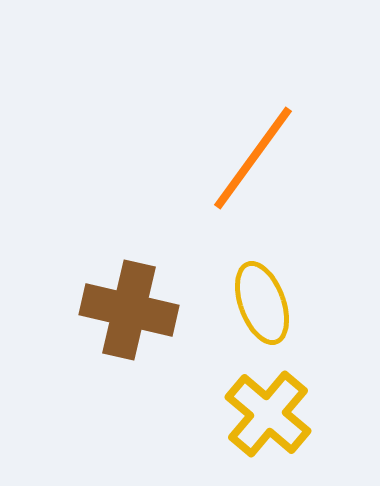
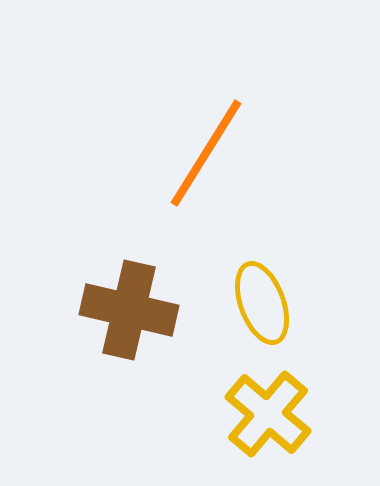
orange line: moved 47 px left, 5 px up; rotated 4 degrees counterclockwise
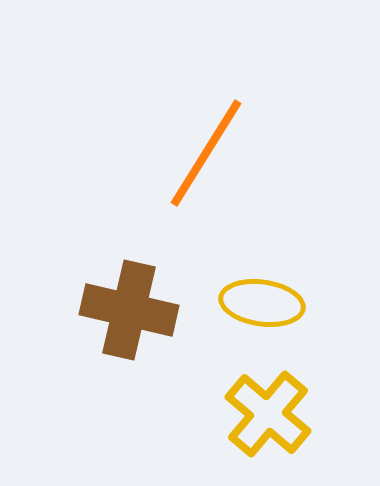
yellow ellipse: rotated 62 degrees counterclockwise
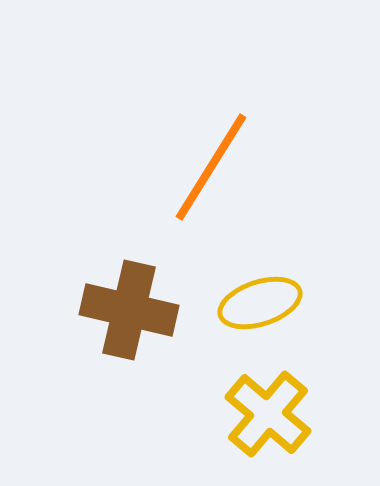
orange line: moved 5 px right, 14 px down
yellow ellipse: moved 2 px left; rotated 26 degrees counterclockwise
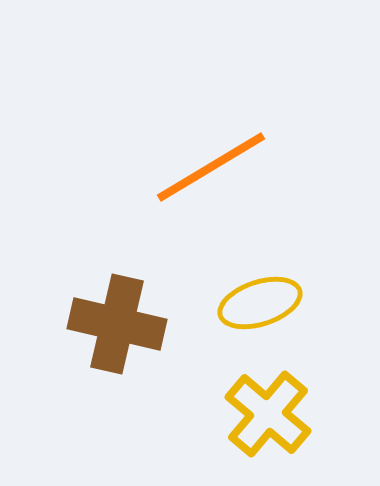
orange line: rotated 27 degrees clockwise
brown cross: moved 12 px left, 14 px down
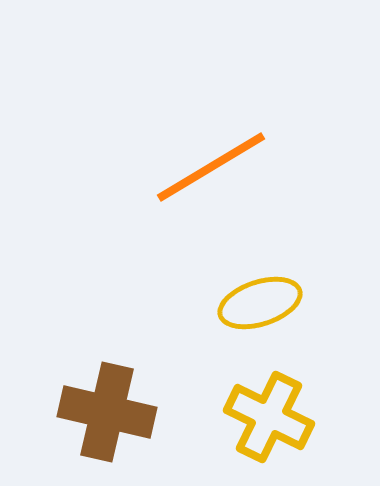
brown cross: moved 10 px left, 88 px down
yellow cross: moved 1 px right, 3 px down; rotated 14 degrees counterclockwise
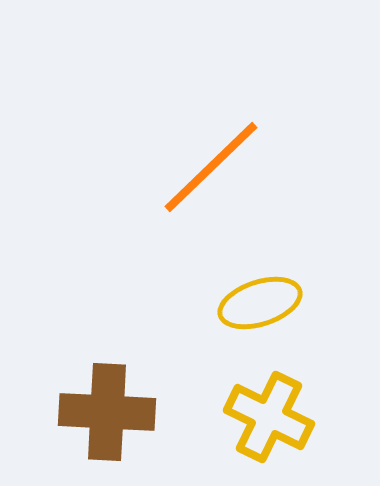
orange line: rotated 13 degrees counterclockwise
brown cross: rotated 10 degrees counterclockwise
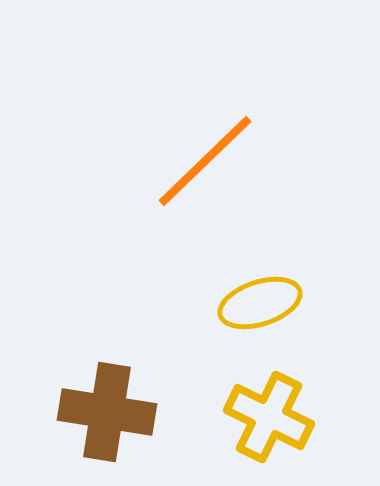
orange line: moved 6 px left, 6 px up
brown cross: rotated 6 degrees clockwise
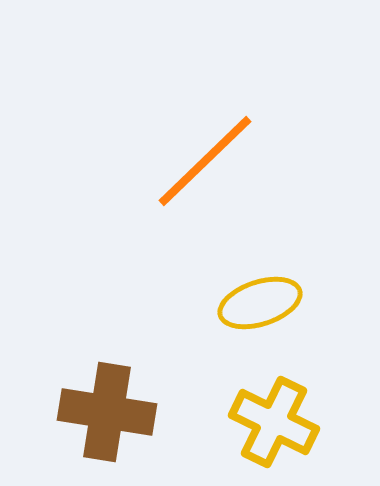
yellow cross: moved 5 px right, 5 px down
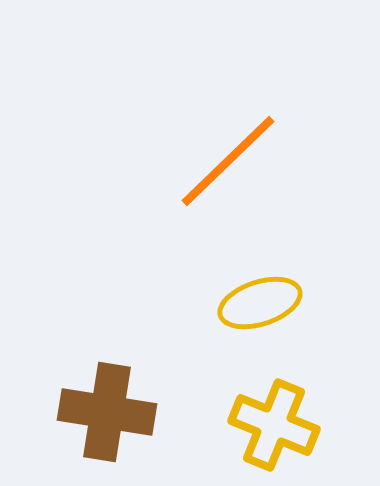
orange line: moved 23 px right
yellow cross: moved 3 px down; rotated 4 degrees counterclockwise
